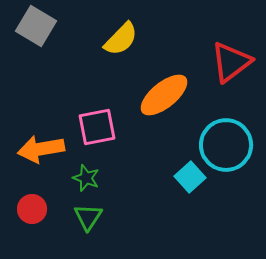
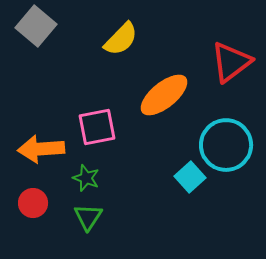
gray square: rotated 9 degrees clockwise
orange arrow: rotated 6 degrees clockwise
red circle: moved 1 px right, 6 px up
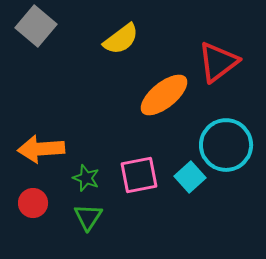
yellow semicircle: rotated 9 degrees clockwise
red triangle: moved 13 px left
pink square: moved 42 px right, 48 px down
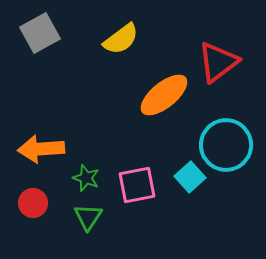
gray square: moved 4 px right, 7 px down; rotated 21 degrees clockwise
pink square: moved 2 px left, 10 px down
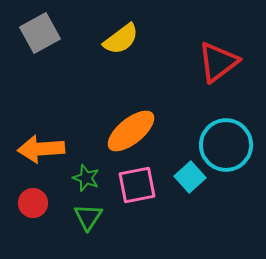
orange ellipse: moved 33 px left, 36 px down
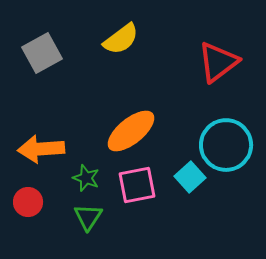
gray square: moved 2 px right, 20 px down
red circle: moved 5 px left, 1 px up
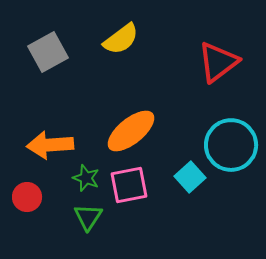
gray square: moved 6 px right, 1 px up
cyan circle: moved 5 px right
orange arrow: moved 9 px right, 4 px up
pink square: moved 8 px left
red circle: moved 1 px left, 5 px up
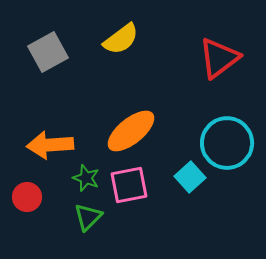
red triangle: moved 1 px right, 4 px up
cyan circle: moved 4 px left, 2 px up
green triangle: rotated 12 degrees clockwise
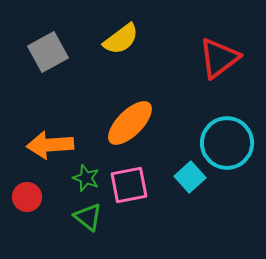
orange ellipse: moved 1 px left, 8 px up; rotated 6 degrees counterclockwise
green triangle: rotated 36 degrees counterclockwise
